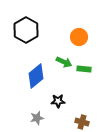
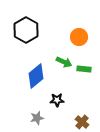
black star: moved 1 px left, 1 px up
brown cross: rotated 24 degrees clockwise
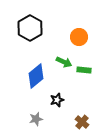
black hexagon: moved 4 px right, 2 px up
green rectangle: moved 1 px down
black star: rotated 16 degrees counterclockwise
gray star: moved 1 px left, 1 px down
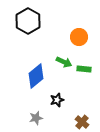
black hexagon: moved 2 px left, 7 px up
green rectangle: moved 1 px up
gray star: moved 1 px up
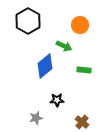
orange circle: moved 1 px right, 12 px up
green arrow: moved 16 px up
green rectangle: moved 1 px down
blue diamond: moved 9 px right, 10 px up
black star: rotated 16 degrees clockwise
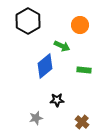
green arrow: moved 2 px left
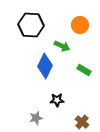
black hexagon: moved 3 px right, 4 px down; rotated 25 degrees counterclockwise
blue diamond: rotated 25 degrees counterclockwise
green rectangle: rotated 24 degrees clockwise
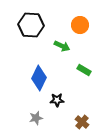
blue diamond: moved 6 px left, 12 px down
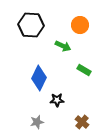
green arrow: moved 1 px right
gray star: moved 1 px right, 4 px down
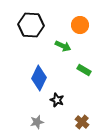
black star: rotated 24 degrees clockwise
